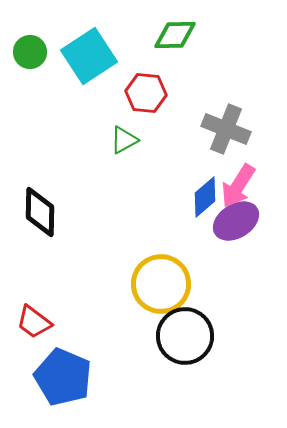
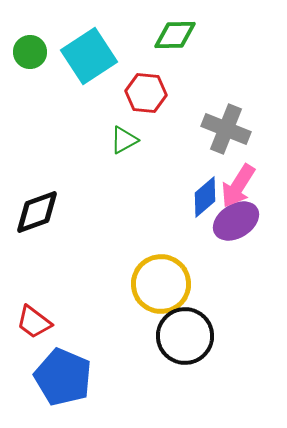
black diamond: moved 3 px left; rotated 69 degrees clockwise
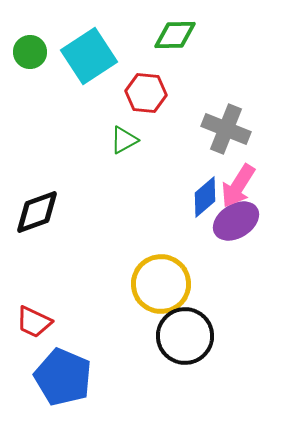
red trapezoid: rotated 12 degrees counterclockwise
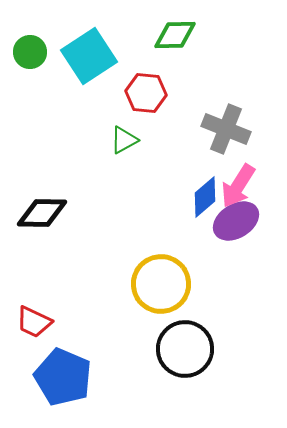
black diamond: moved 5 px right, 1 px down; rotated 21 degrees clockwise
black circle: moved 13 px down
